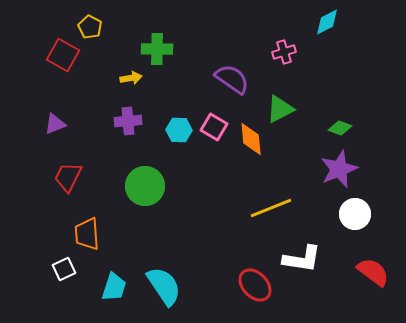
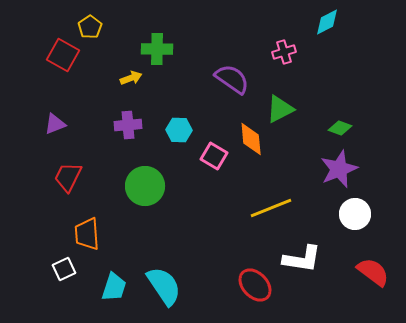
yellow pentagon: rotated 10 degrees clockwise
yellow arrow: rotated 10 degrees counterclockwise
purple cross: moved 4 px down
pink square: moved 29 px down
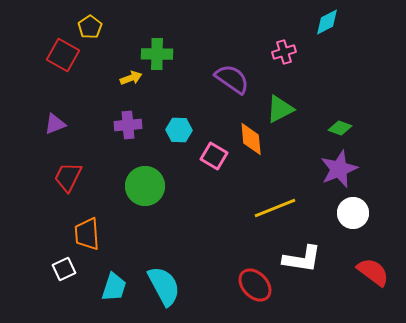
green cross: moved 5 px down
yellow line: moved 4 px right
white circle: moved 2 px left, 1 px up
cyan semicircle: rotated 6 degrees clockwise
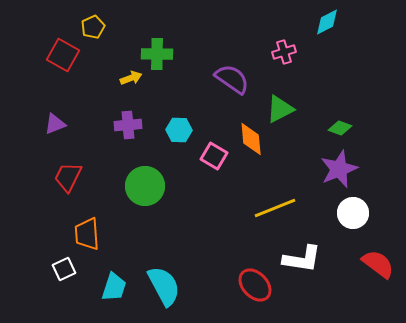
yellow pentagon: moved 3 px right; rotated 10 degrees clockwise
red semicircle: moved 5 px right, 8 px up
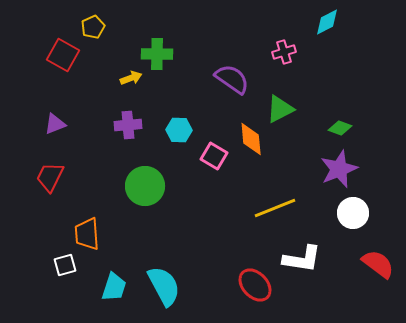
red trapezoid: moved 18 px left
white square: moved 1 px right, 4 px up; rotated 10 degrees clockwise
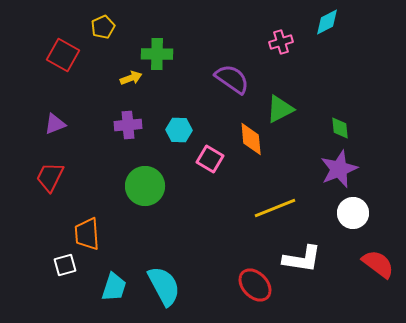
yellow pentagon: moved 10 px right
pink cross: moved 3 px left, 10 px up
green diamond: rotated 65 degrees clockwise
pink square: moved 4 px left, 3 px down
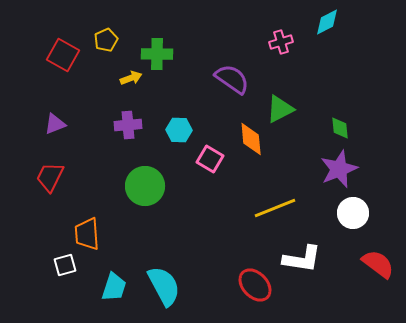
yellow pentagon: moved 3 px right, 13 px down
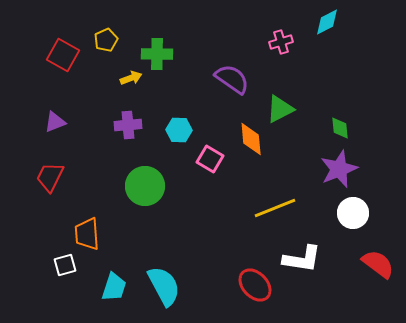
purple triangle: moved 2 px up
